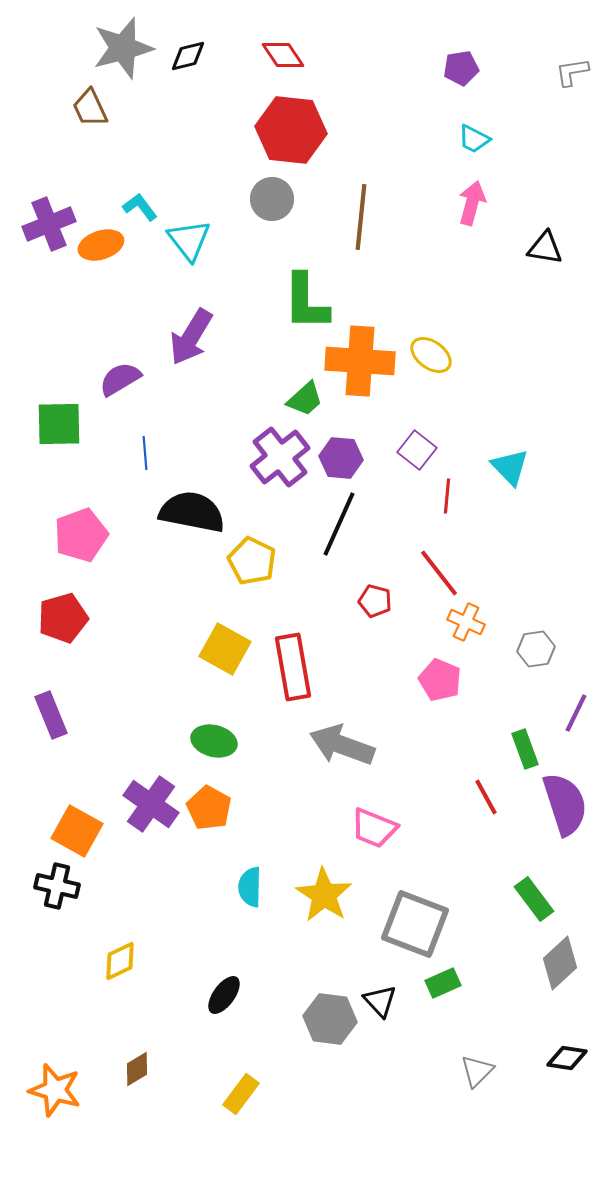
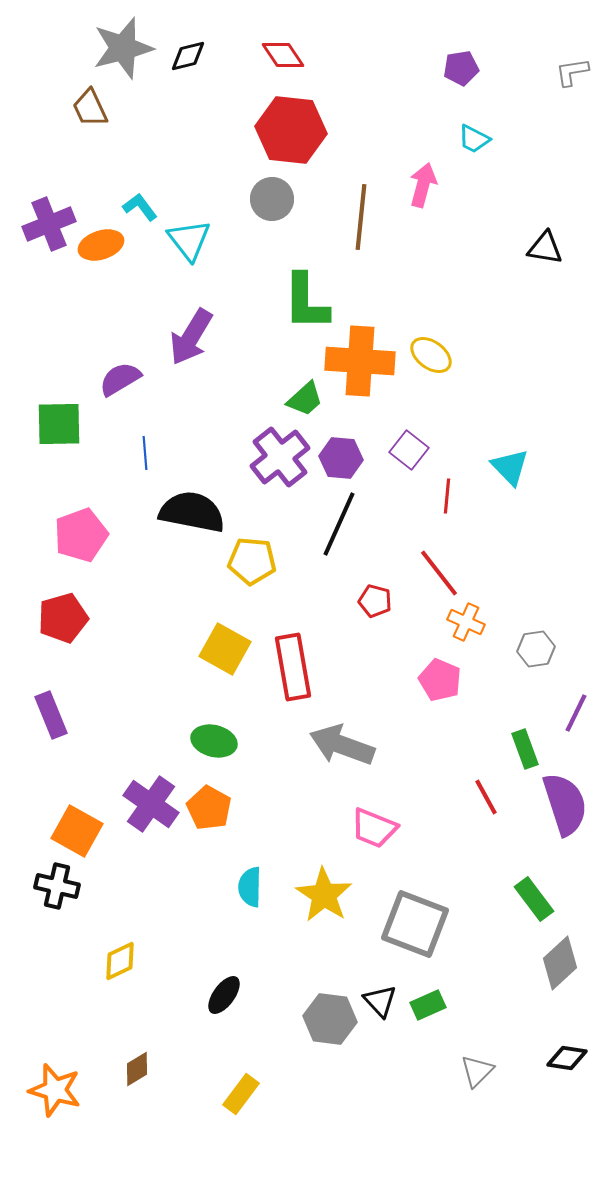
pink arrow at (472, 203): moved 49 px left, 18 px up
purple square at (417, 450): moved 8 px left
yellow pentagon at (252, 561): rotated 21 degrees counterclockwise
green rectangle at (443, 983): moved 15 px left, 22 px down
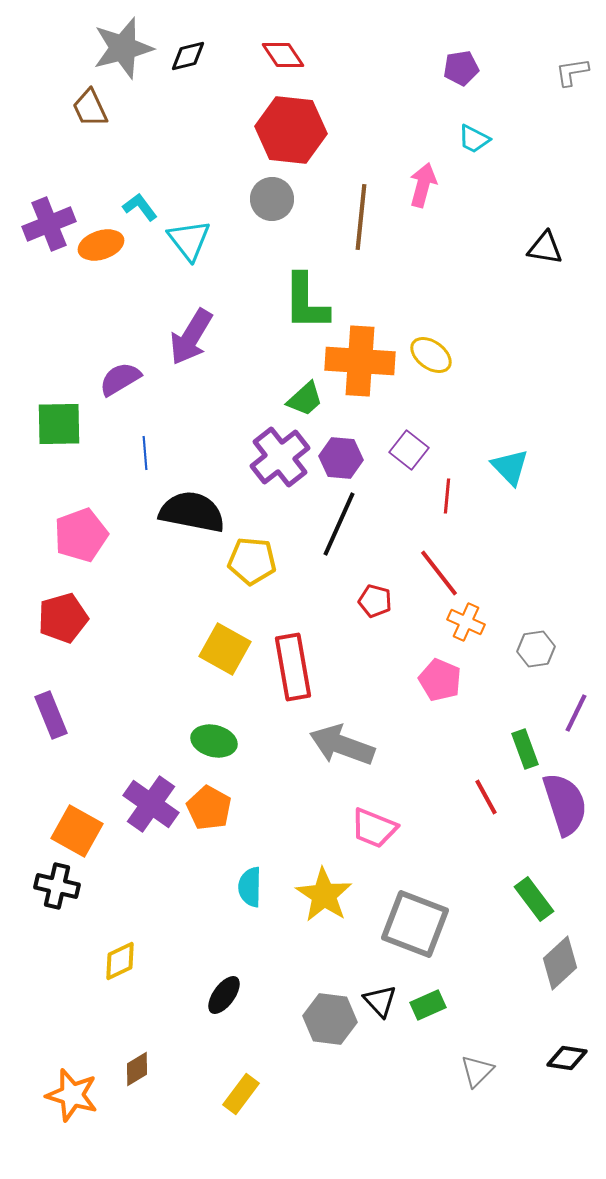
orange star at (55, 1090): moved 17 px right, 5 px down
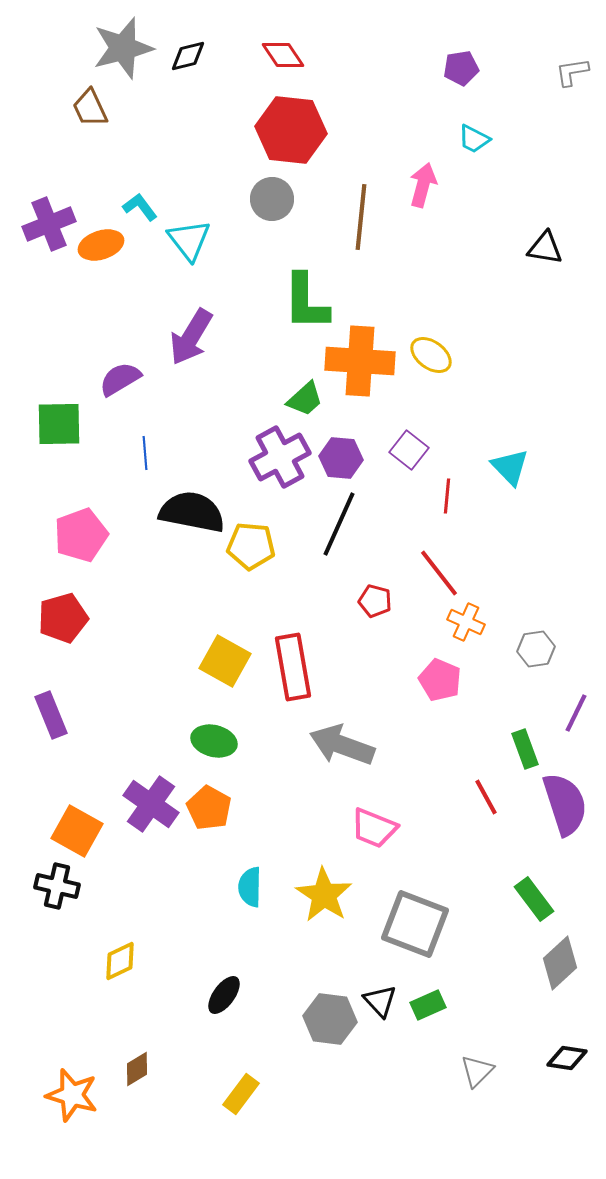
purple cross at (280, 457): rotated 10 degrees clockwise
yellow pentagon at (252, 561): moved 1 px left, 15 px up
yellow square at (225, 649): moved 12 px down
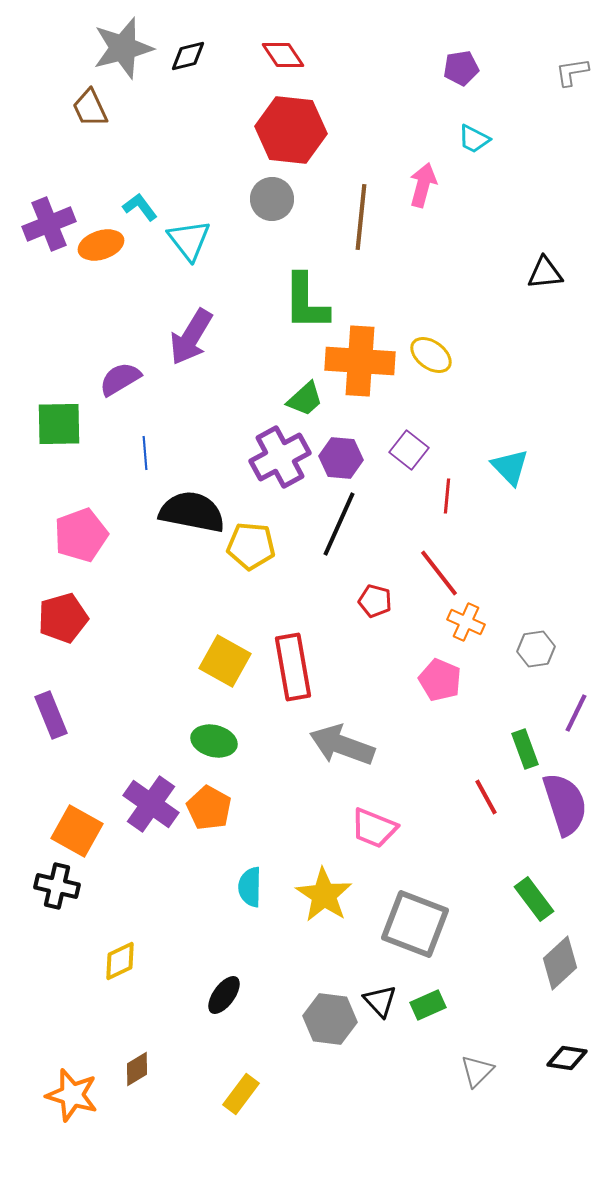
black triangle at (545, 248): moved 25 px down; rotated 15 degrees counterclockwise
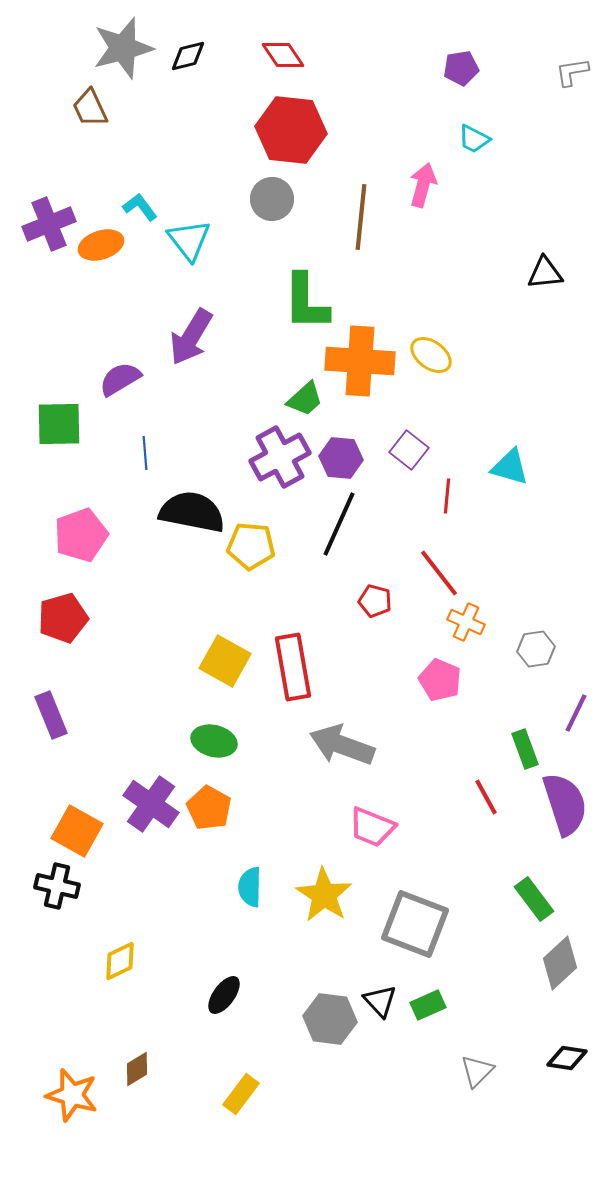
cyan triangle at (510, 467): rotated 30 degrees counterclockwise
pink trapezoid at (374, 828): moved 2 px left, 1 px up
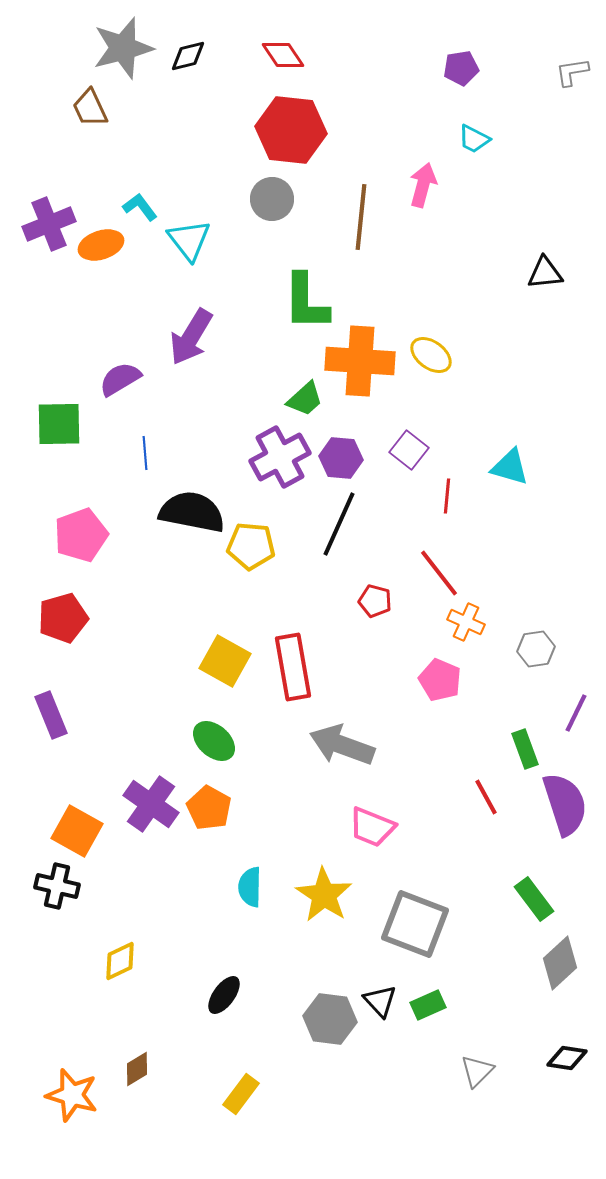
green ellipse at (214, 741): rotated 27 degrees clockwise
